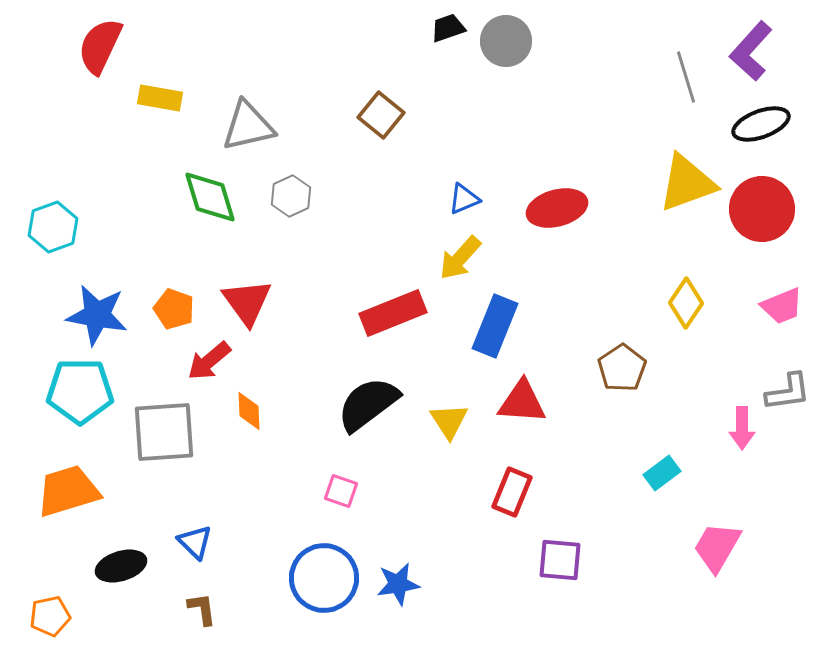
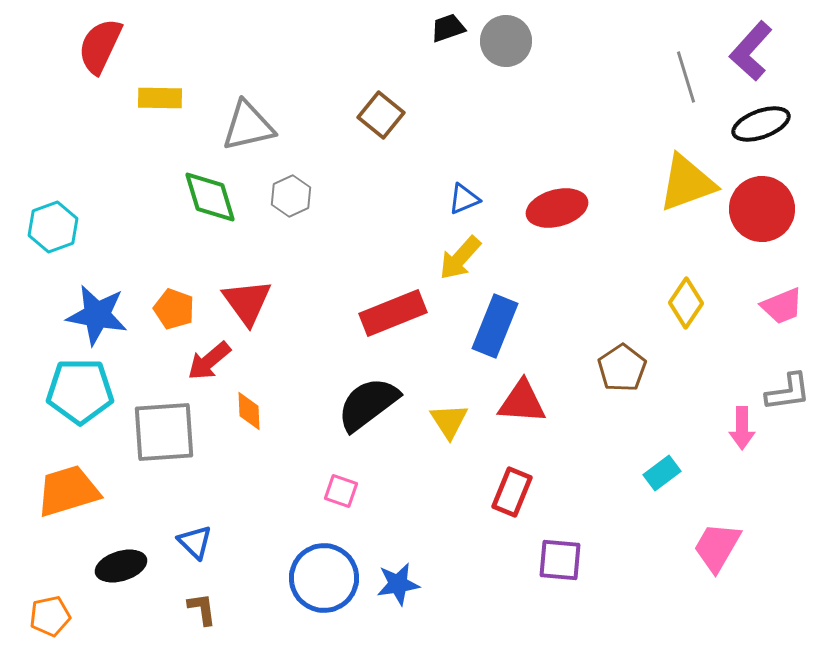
yellow rectangle at (160, 98): rotated 9 degrees counterclockwise
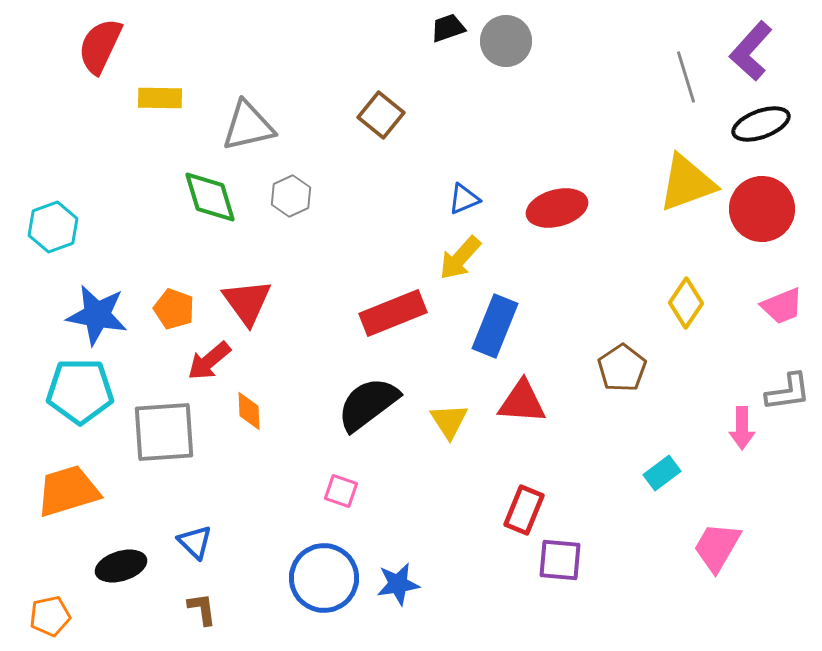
red rectangle at (512, 492): moved 12 px right, 18 px down
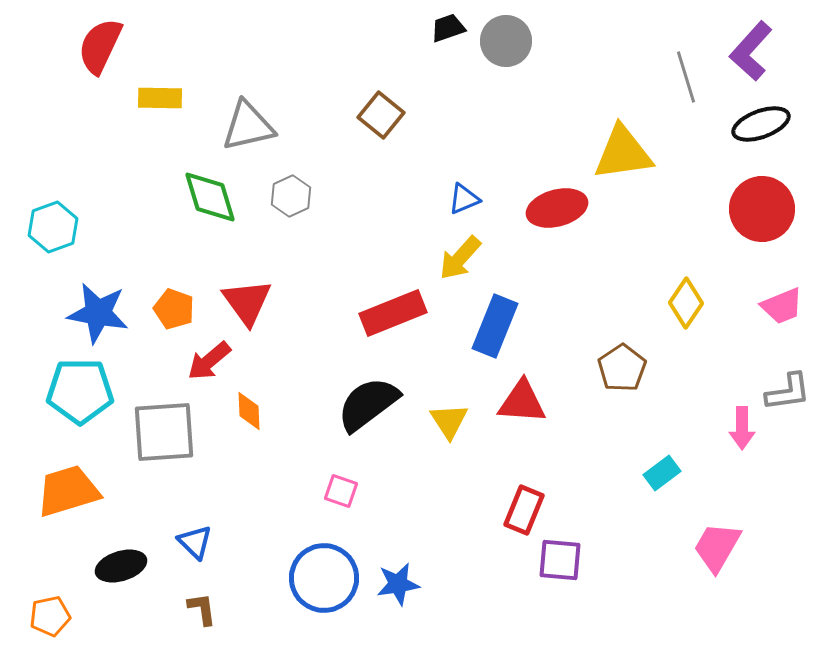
yellow triangle at (687, 183): moved 64 px left, 30 px up; rotated 12 degrees clockwise
blue star at (97, 315): moved 1 px right, 2 px up
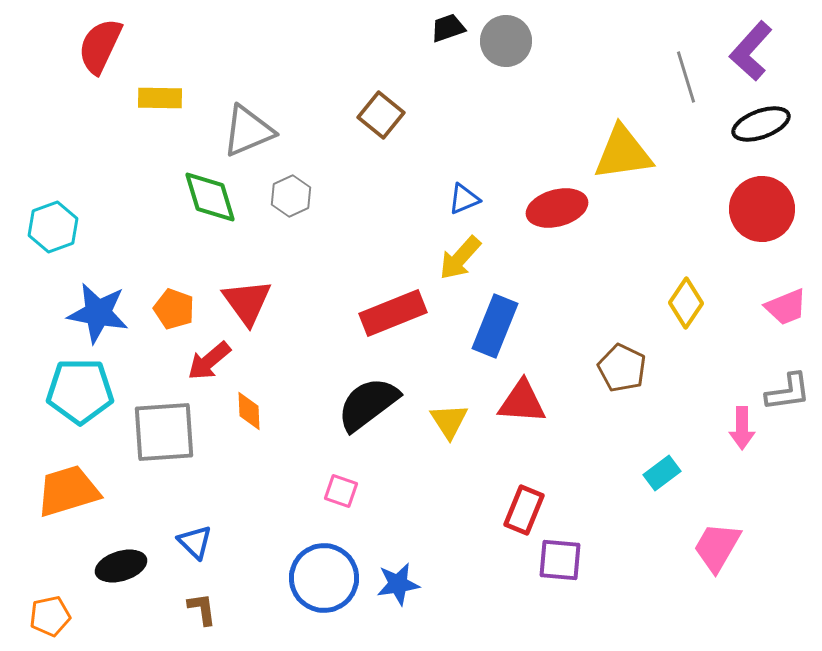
gray triangle at (248, 126): moved 5 px down; rotated 10 degrees counterclockwise
pink trapezoid at (782, 306): moved 4 px right, 1 px down
brown pentagon at (622, 368): rotated 12 degrees counterclockwise
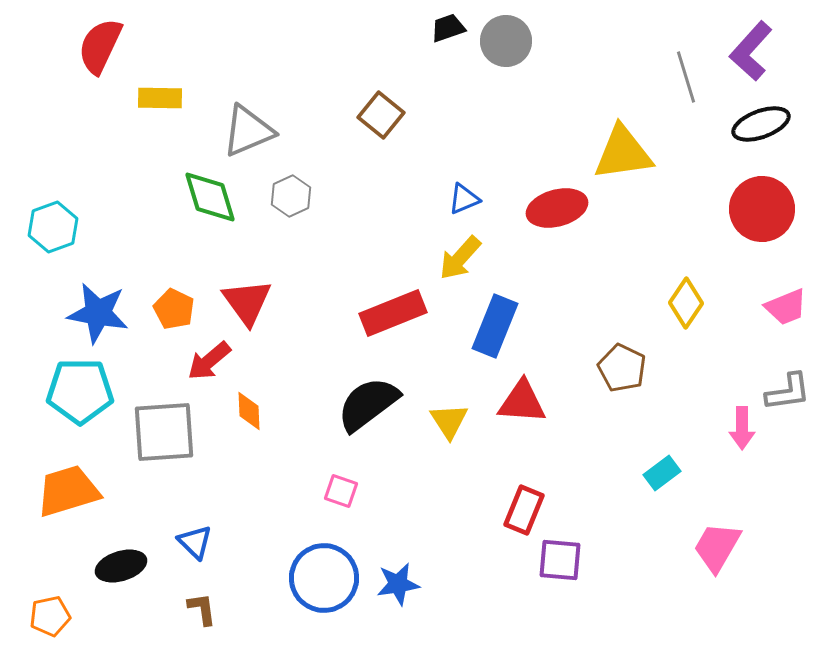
orange pentagon at (174, 309): rotated 6 degrees clockwise
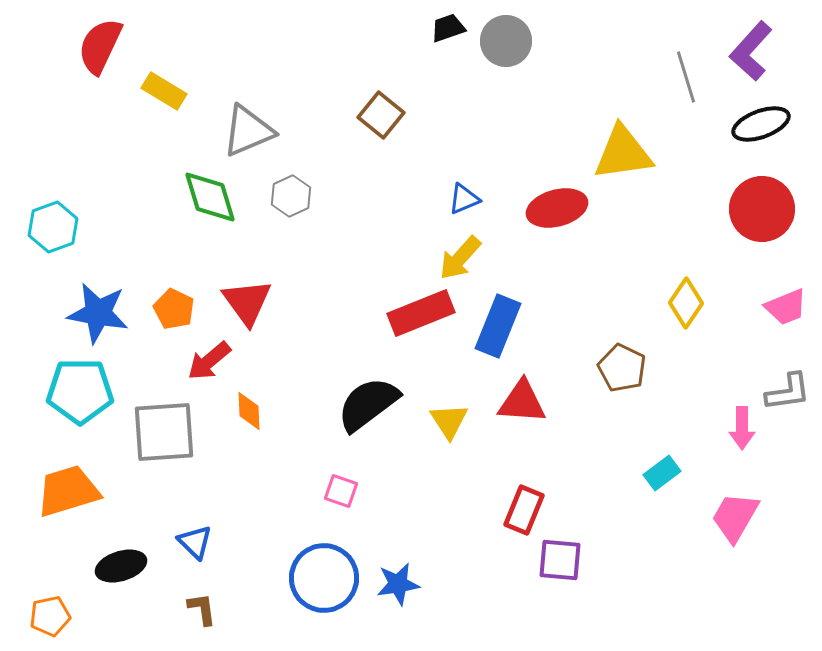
yellow rectangle at (160, 98): moved 4 px right, 7 px up; rotated 30 degrees clockwise
red rectangle at (393, 313): moved 28 px right
blue rectangle at (495, 326): moved 3 px right
pink trapezoid at (717, 547): moved 18 px right, 30 px up
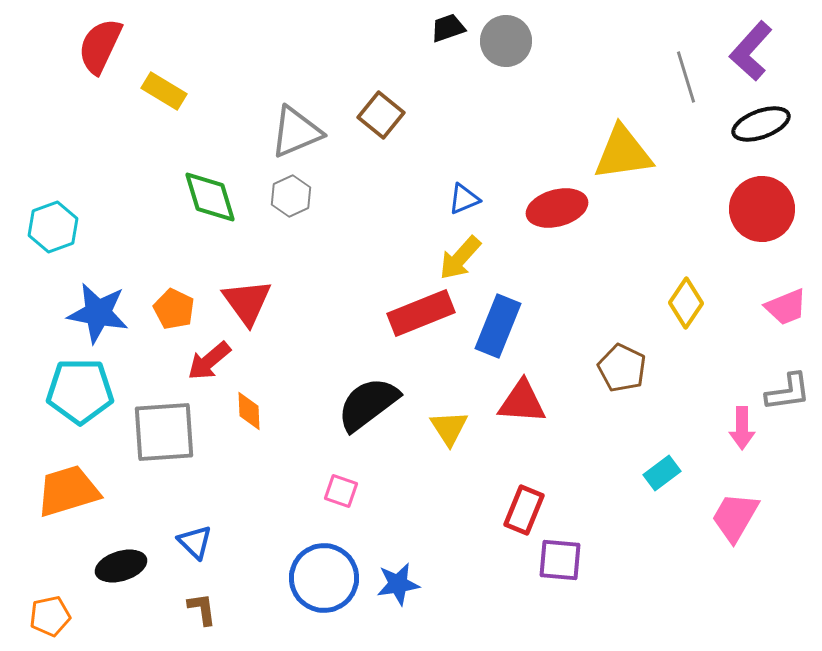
gray triangle at (248, 131): moved 48 px right, 1 px down
yellow triangle at (449, 421): moved 7 px down
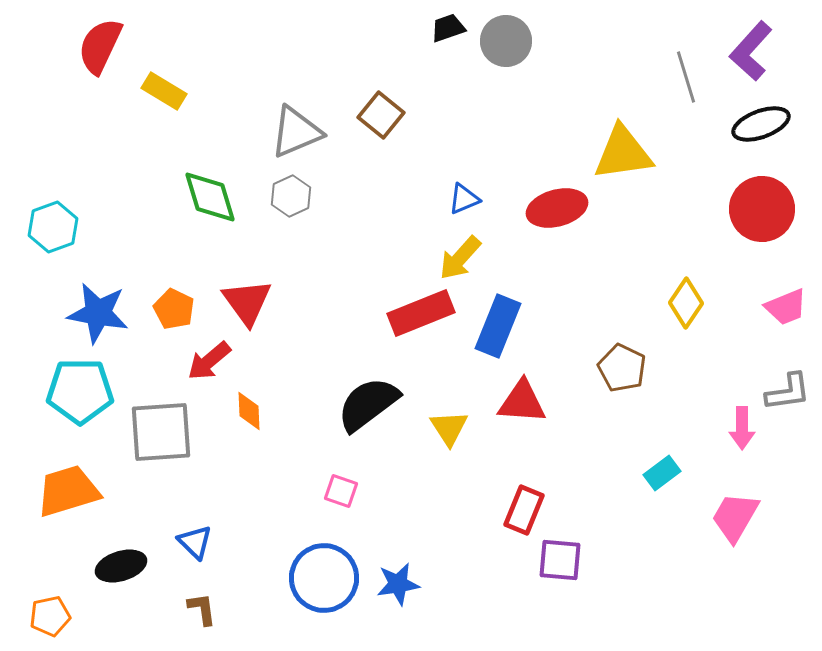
gray square at (164, 432): moved 3 px left
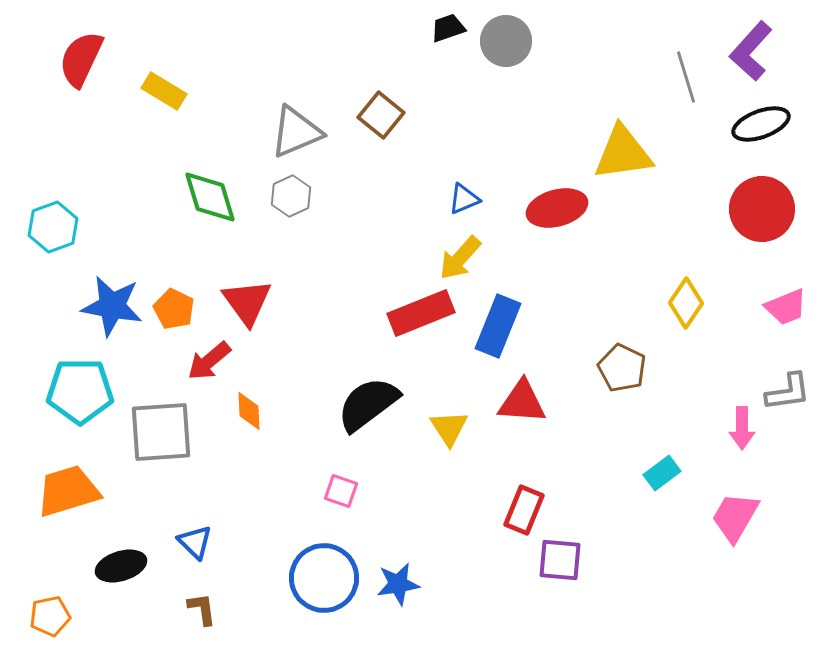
red semicircle at (100, 46): moved 19 px left, 13 px down
blue star at (98, 313): moved 14 px right, 7 px up
